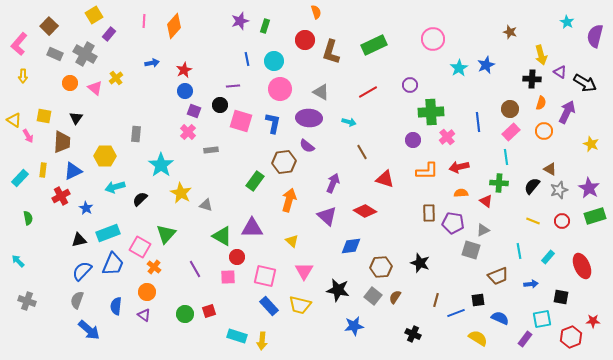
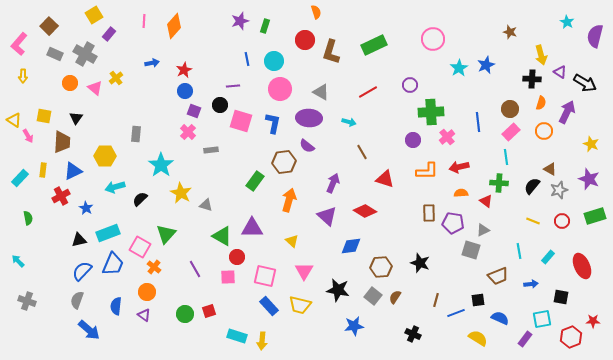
purple star at (589, 188): moved 9 px up; rotated 10 degrees counterclockwise
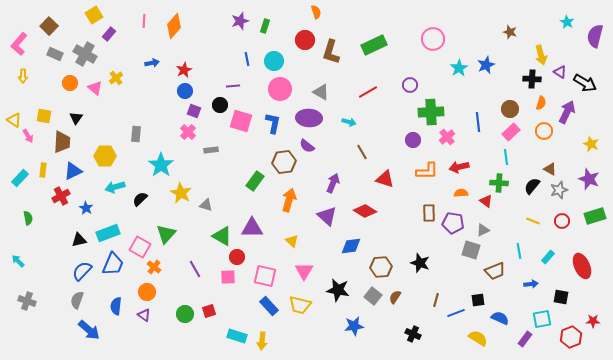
brown trapezoid at (498, 276): moved 3 px left, 5 px up
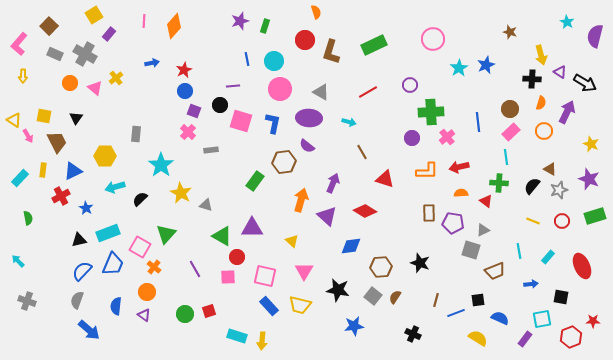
purple circle at (413, 140): moved 1 px left, 2 px up
brown trapezoid at (62, 142): moved 5 px left; rotated 30 degrees counterclockwise
orange arrow at (289, 200): moved 12 px right
